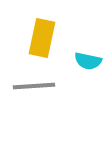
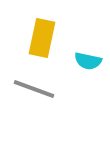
gray line: moved 3 px down; rotated 24 degrees clockwise
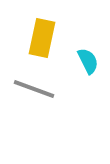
cyan semicircle: rotated 128 degrees counterclockwise
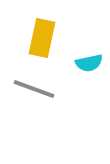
cyan semicircle: moved 1 px right, 2 px down; rotated 104 degrees clockwise
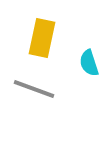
cyan semicircle: rotated 84 degrees clockwise
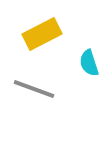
yellow rectangle: moved 4 px up; rotated 51 degrees clockwise
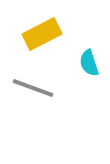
gray line: moved 1 px left, 1 px up
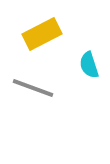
cyan semicircle: moved 2 px down
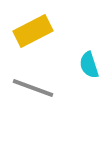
yellow rectangle: moved 9 px left, 3 px up
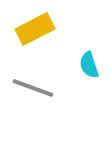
yellow rectangle: moved 2 px right, 2 px up
